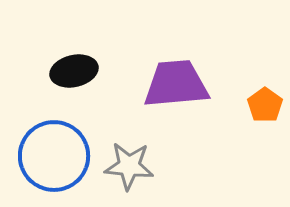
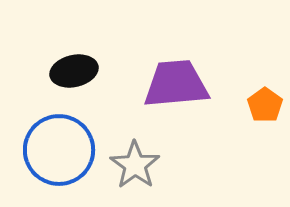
blue circle: moved 5 px right, 6 px up
gray star: moved 6 px right, 1 px up; rotated 30 degrees clockwise
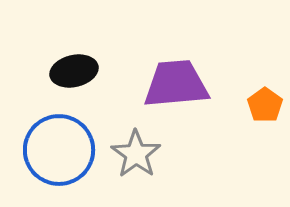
gray star: moved 1 px right, 11 px up
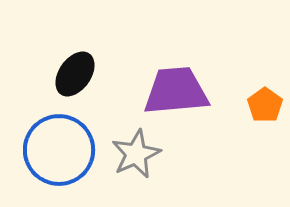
black ellipse: moved 1 px right, 3 px down; rotated 42 degrees counterclockwise
purple trapezoid: moved 7 px down
gray star: rotated 12 degrees clockwise
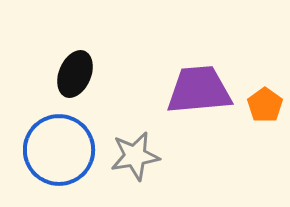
black ellipse: rotated 12 degrees counterclockwise
purple trapezoid: moved 23 px right, 1 px up
gray star: moved 1 px left, 2 px down; rotated 15 degrees clockwise
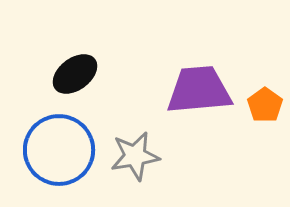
black ellipse: rotated 30 degrees clockwise
